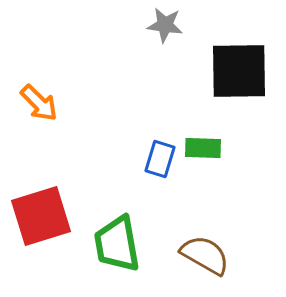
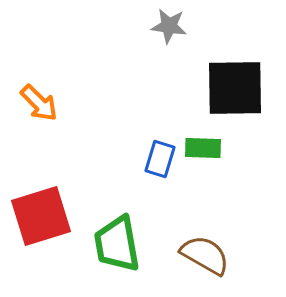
gray star: moved 4 px right, 1 px down
black square: moved 4 px left, 17 px down
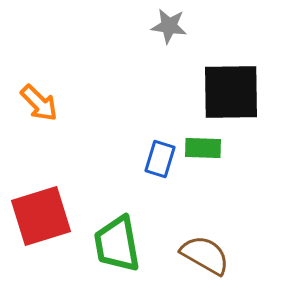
black square: moved 4 px left, 4 px down
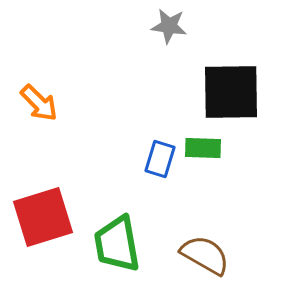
red square: moved 2 px right, 1 px down
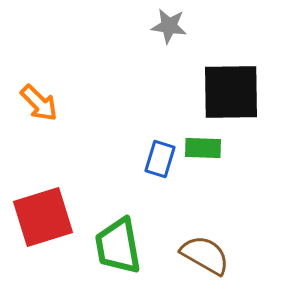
green trapezoid: moved 1 px right, 2 px down
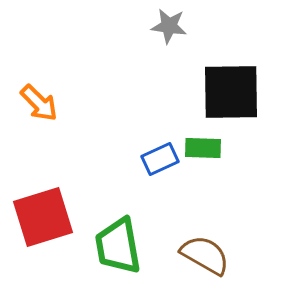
blue rectangle: rotated 48 degrees clockwise
